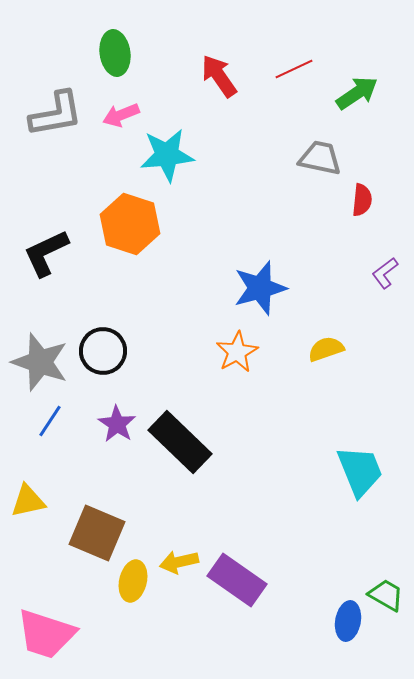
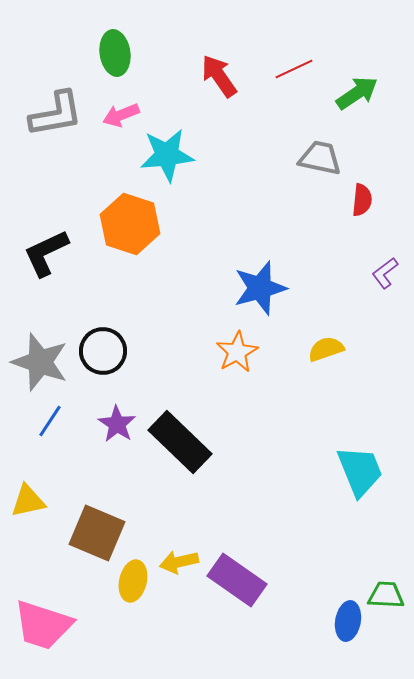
green trapezoid: rotated 27 degrees counterclockwise
pink trapezoid: moved 3 px left, 9 px up
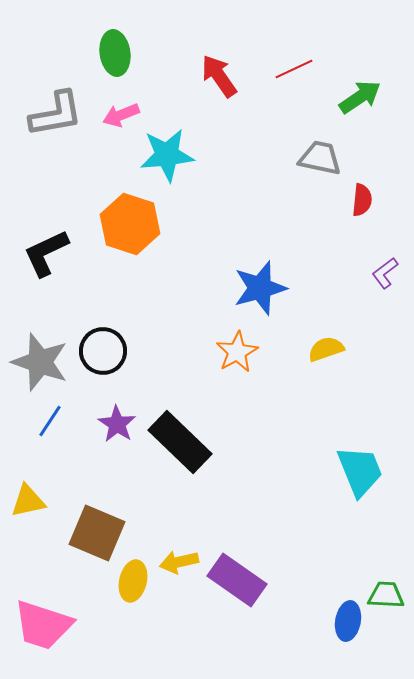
green arrow: moved 3 px right, 4 px down
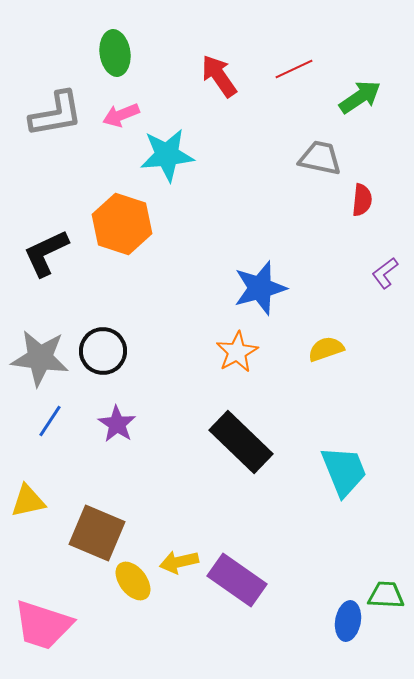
orange hexagon: moved 8 px left
gray star: moved 4 px up; rotated 12 degrees counterclockwise
black rectangle: moved 61 px right
cyan trapezoid: moved 16 px left
yellow ellipse: rotated 51 degrees counterclockwise
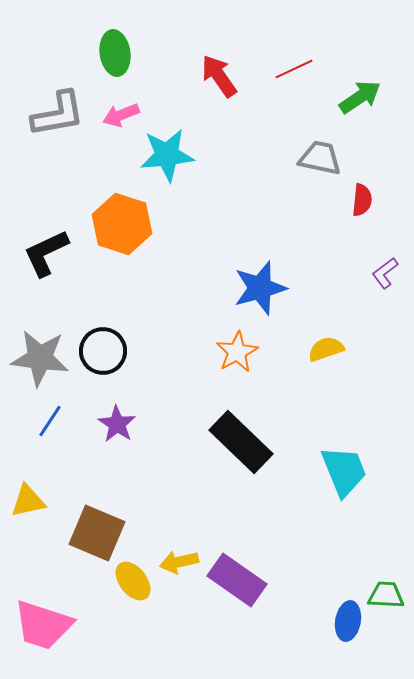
gray L-shape: moved 2 px right
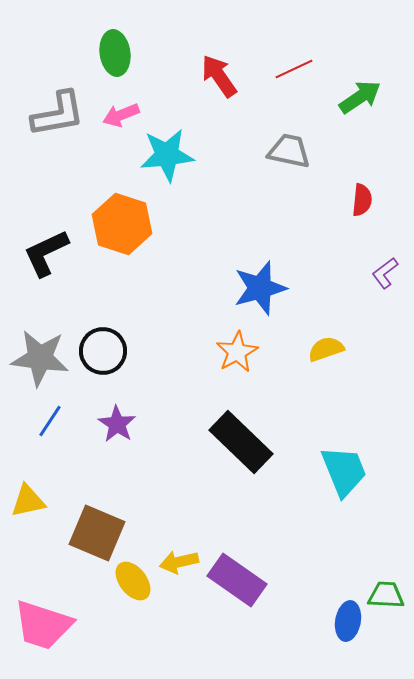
gray trapezoid: moved 31 px left, 7 px up
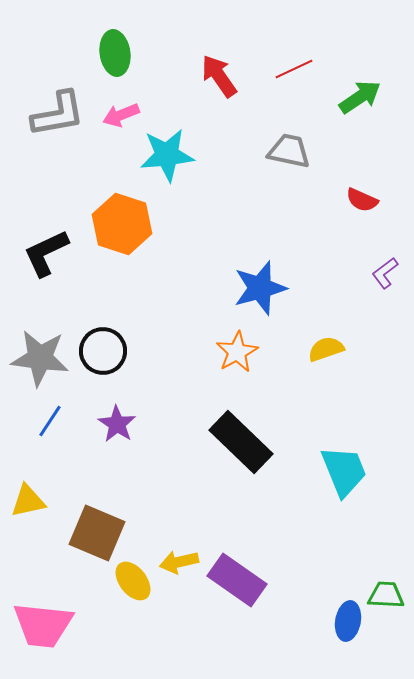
red semicircle: rotated 108 degrees clockwise
pink trapezoid: rotated 12 degrees counterclockwise
